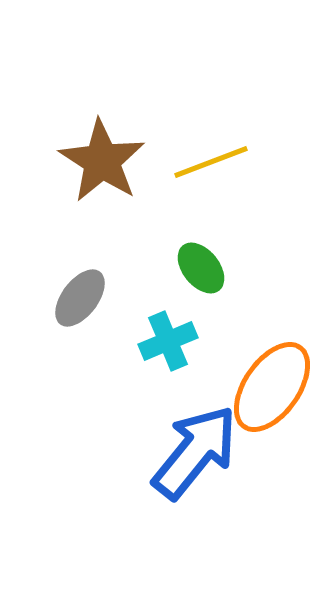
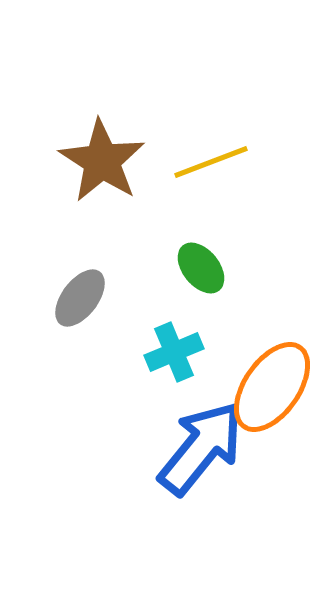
cyan cross: moved 6 px right, 11 px down
blue arrow: moved 6 px right, 4 px up
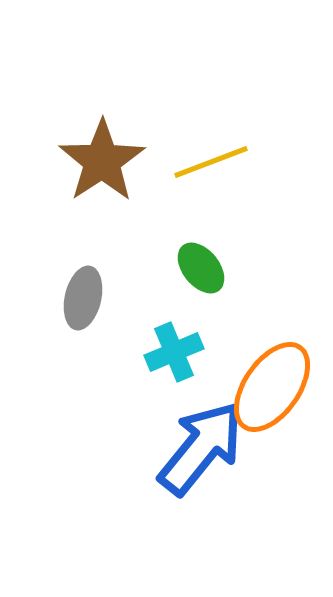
brown star: rotated 6 degrees clockwise
gray ellipse: moved 3 px right; rotated 24 degrees counterclockwise
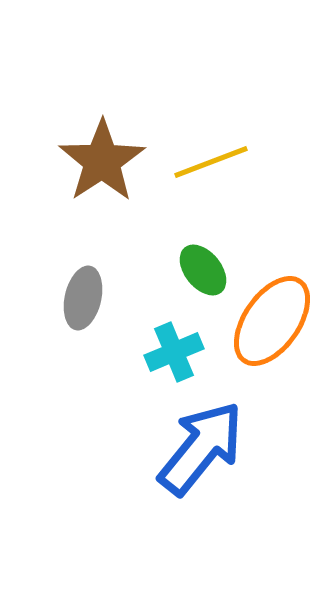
green ellipse: moved 2 px right, 2 px down
orange ellipse: moved 66 px up
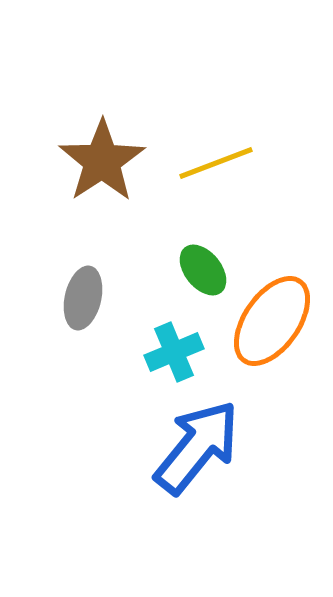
yellow line: moved 5 px right, 1 px down
blue arrow: moved 4 px left, 1 px up
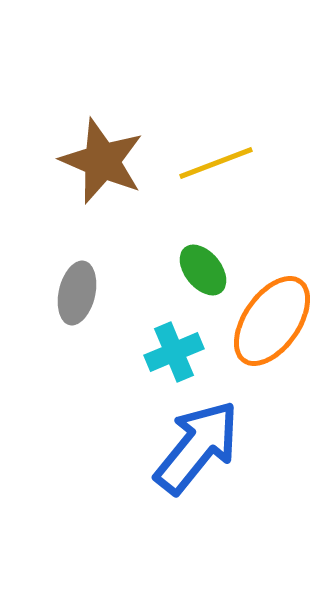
brown star: rotated 16 degrees counterclockwise
gray ellipse: moved 6 px left, 5 px up
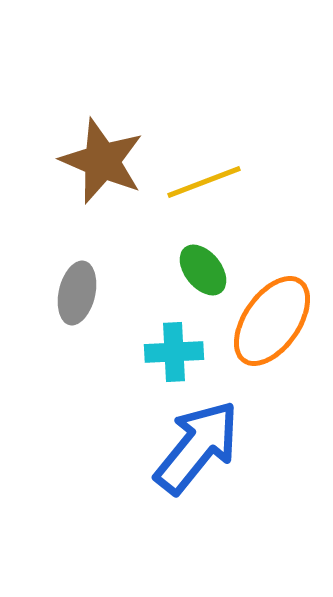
yellow line: moved 12 px left, 19 px down
cyan cross: rotated 20 degrees clockwise
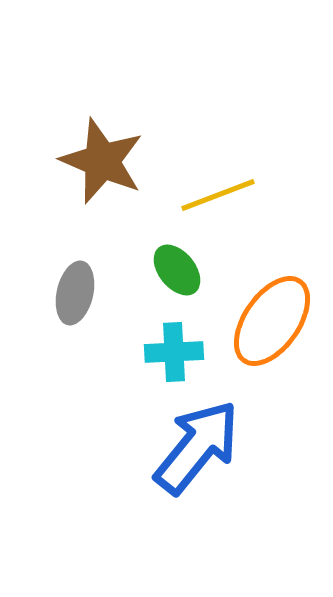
yellow line: moved 14 px right, 13 px down
green ellipse: moved 26 px left
gray ellipse: moved 2 px left
